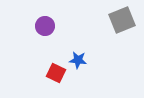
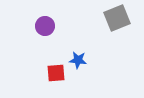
gray square: moved 5 px left, 2 px up
red square: rotated 30 degrees counterclockwise
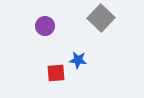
gray square: moved 16 px left; rotated 24 degrees counterclockwise
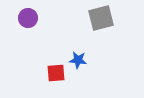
gray square: rotated 32 degrees clockwise
purple circle: moved 17 px left, 8 px up
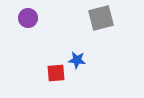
blue star: moved 1 px left
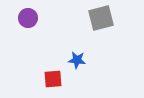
red square: moved 3 px left, 6 px down
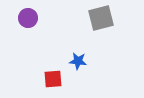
blue star: moved 1 px right, 1 px down
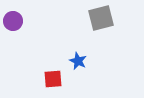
purple circle: moved 15 px left, 3 px down
blue star: rotated 18 degrees clockwise
